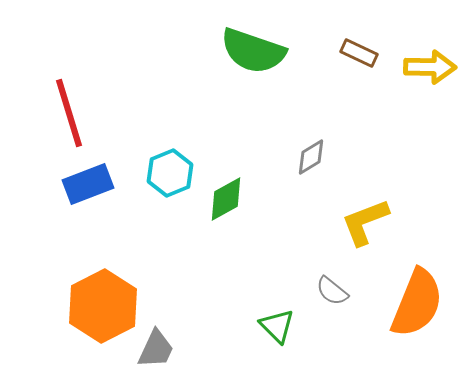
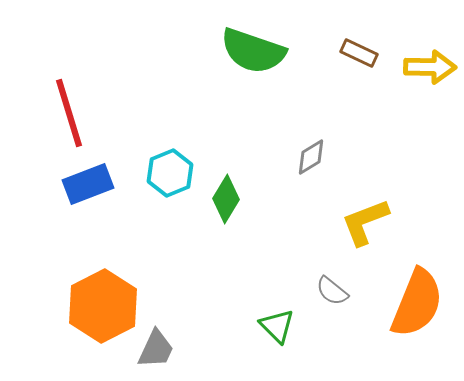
green diamond: rotated 30 degrees counterclockwise
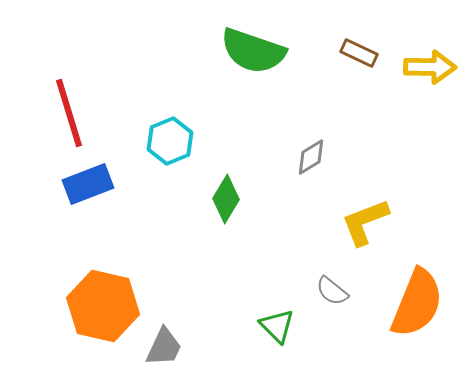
cyan hexagon: moved 32 px up
orange hexagon: rotated 20 degrees counterclockwise
gray trapezoid: moved 8 px right, 2 px up
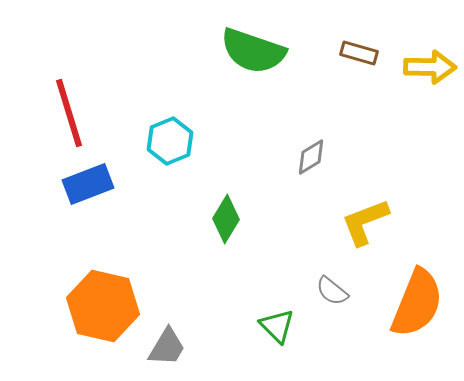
brown rectangle: rotated 9 degrees counterclockwise
green diamond: moved 20 px down
gray trapezoid: moved 3 px right; rotated 6 degrees clockwise
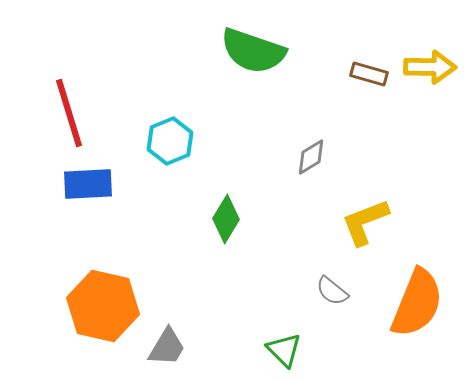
brown rectangle: moved 10 px right, 21 px down
blue rectangle: rotated 18 degrees clockwise
green triangle: moved 7 px right, 24 px down
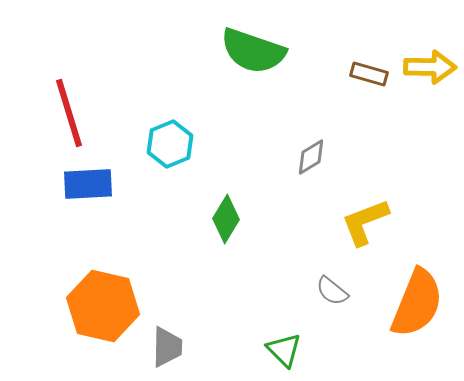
cyan hexagon: moved 3 px down
gray trapezoid: rotated 30 degrees counterclockwise
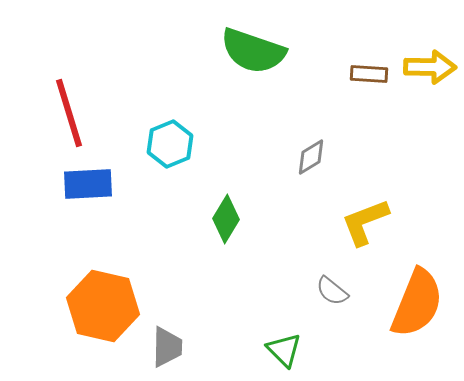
brown rectangle: rotated 12 degrees counterclockwise
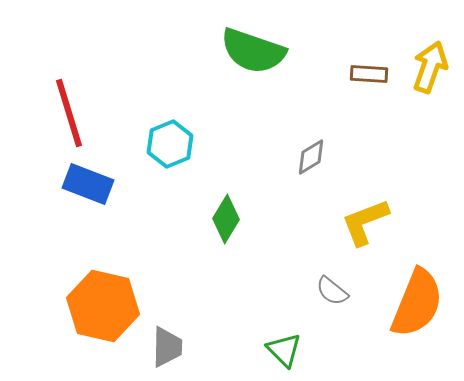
yellow arrow: rotated 72 degrees counterclockwise
blue rectangle: rotated 24 degrees clockwise
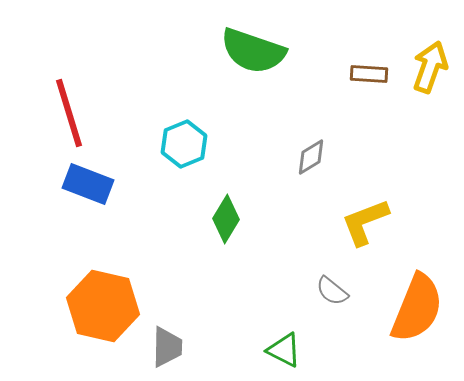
cyan hexagon: moved 14 px right
orange semicircle: moved 5 px down
green triangle: rotated 18 degrees counterclockwise
